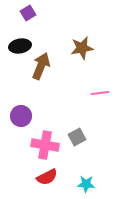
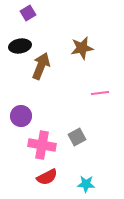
pink cross: moved 3 px left
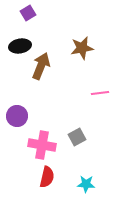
purple circle: moved 4 px left
red semicircle: rotated 50 degrees counterclockwise
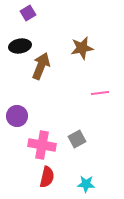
gray square: moved 2 px down
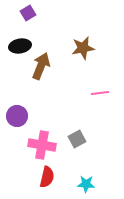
brown star: moved 1 px right
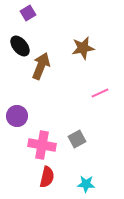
black ellipse: rotated 60 degrees clockwise
pink line: rotated 18 degrees counterclockwise
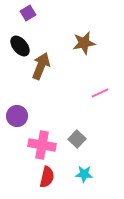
brown star: moved 1 px right, 5 px up
gray square: rotated 18 degrees counterclockwise
cyan star: moved 2 px left, 10 px up
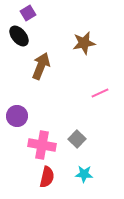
black ellipse: moved 1 px left, 10 px up
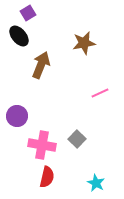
brown arrow: moved 1 px up
cyan star: moved 12 px right, 9 px down; rotated 24 degrees clockwise
